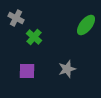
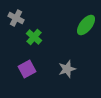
purple square: moved 2 px up; rotated 30 degrees counterclockwise
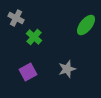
purple square: moved 1 px right, 3 px down
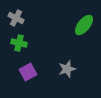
green ellipse: moved 2 px left
green cross: moved 15 px left, 6 px down; rotated 28 degrees counterclockwise
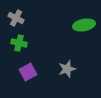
green ellipse: rotated 40 degrees clockwise
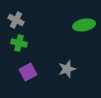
gray cross: moved 2 px down
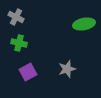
gray cross: moved 3 px up
green ellipse: moved 1 px up
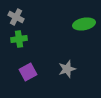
green cross: moved 4 px up; rotated 21 degrees counterclockwise
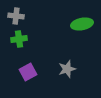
gray cross: moved 1 px up; rotated 21 degrees counterclockwise
green ellipse: moved 2 px left
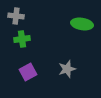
green ellipse: rotated 20 degrees clockwise
green cross: moved 3 px right
